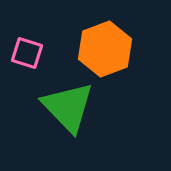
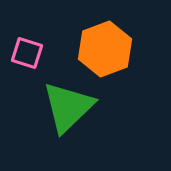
green triangle: rotated 30 degrees clockwise
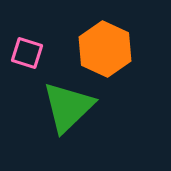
orange hexagon: rotated 14 degrees counterclockwise
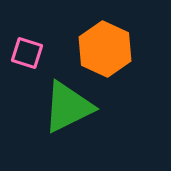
green triangle: rotated 18 degrees clockwise
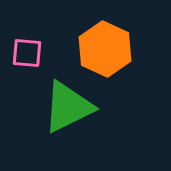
pink square: rotated 12 degrees counterclockwise
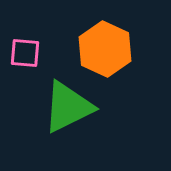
pink square: moved 2 px left
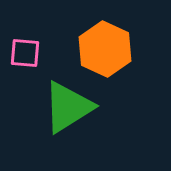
green triangle: rotated 6 degrees counterclockwise
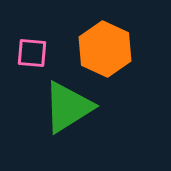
pink square: moved 7 px right
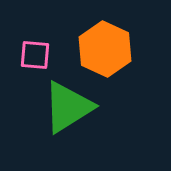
pink square: moved 3 px right, 2 px down
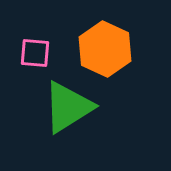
pink square: moved 2 px up
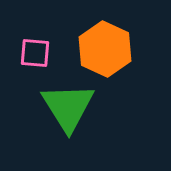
green triangle: rotated 30 degrees counterclockwise
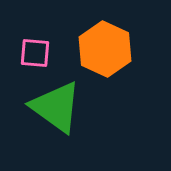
green triangle: moved 12 px left; rotated 22 degrees counterclockwise
